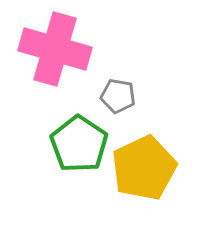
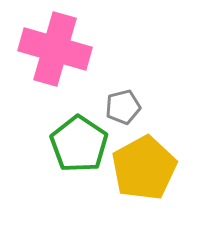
gray pentagon: moved 5 px right, 11 px down; rotated 24 degrees counterclockwise
yellow pentagon: rotated 4 degrees counterclockwise
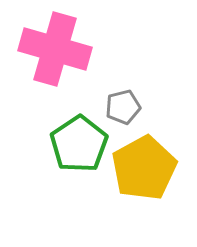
green pentagon: rotated 4 degrees clockwise
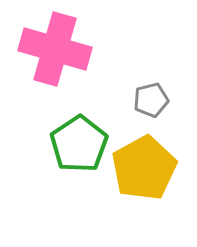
gray pentagon: moved 28 px right, 7 px up
